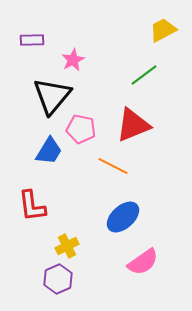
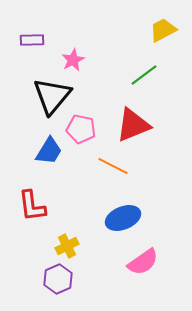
blue ellipse: moved 1 px down; rotated 20 degrees clockwise
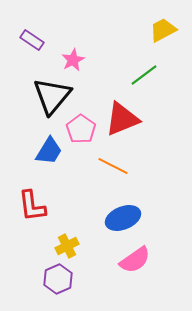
purple rectangle: rotated 35 degrees clockwise
red triangle: moved 11 px left, 6 px up
pink pentagon: rotated 24 degrees clockwise
pink semicircle: moved 8 px left, 2 px up
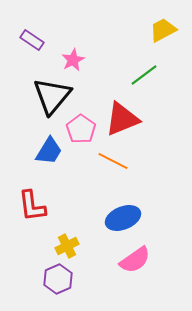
orange line: moved 5 px up
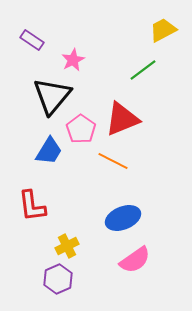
green line: moved 1 px left, 5 px up
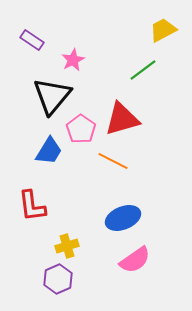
red triangle: rotated 6 degrees clockwise
yellow cross: rotated 10 degrees clockwise
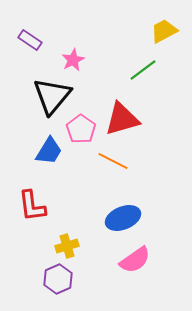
yellow trapezoid: moved 1 px right, 1 px down
purple rectangle: moved 2 px left
